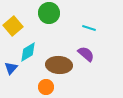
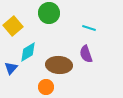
purple semicircle: rotated 150 degrees counterclockwise
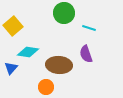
green circle: moved 15 px right
cyan diamond: rotated 40 degrees clockwise
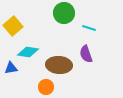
blue triangle: rotated 40 degrees clockwise
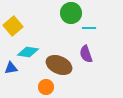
green circle: moved 7 px right
cyan line: rotated 16 degrees counterclockwise
brown ellipse: rotated 20 degrees clockwise
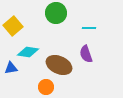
green circle: moved 15 px left
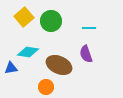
green circle: moved 5 px left, 8 px down
yellow square: moved 11 px right, 9 px up
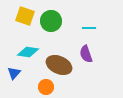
yellow square: moved 1 px right, 1 px up; rotated 30 degrees counterclockwise
blue triangle: moved 3 px right, 5 px down; rotated 40 degrees counterclockwise
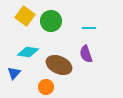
yellow square: rotated 18 degrees clockwise
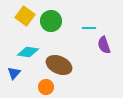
purple semicircle: moved 18 px right, 9 px up
